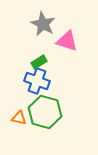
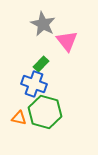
pink triangle: rotated 35 degrees clockwise
green rectangle: moved 2 px right, 2 px down; rotated 14 degrees counterclockwise
blue cross: moved 3 px left, 3 px down
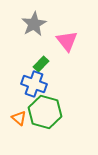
gray star: moved 9 px left; rotated 15 degrees clockwise
orange triangle: rotated 28 degrees clockwise
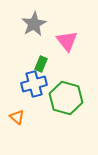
green rectangle: rotated 21 degrees counterclockwise
blue cross: rotated 35 degrees counterclockwise
green hexagon: moved 21 px right, 14 px up
orange triangle: moved 2 px left, 1 px up
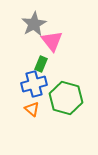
pink triangle: moved 15 px left
orange triangle: moved 15 px right, 8 px up
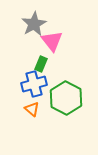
green hexagon: rotated 12 degrees clockwise
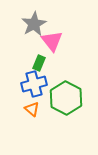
green rectangle: moved 2 px left, 1 px up
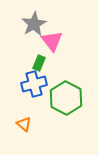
orange triangle: moved 8 px left, 15 px down
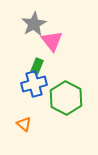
green rectangle: moved 2 px left, 3 px down
